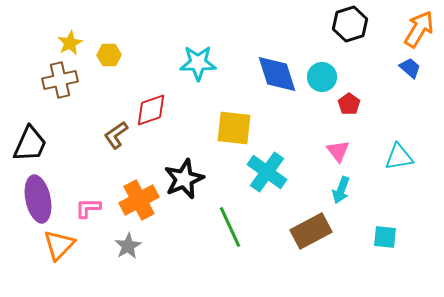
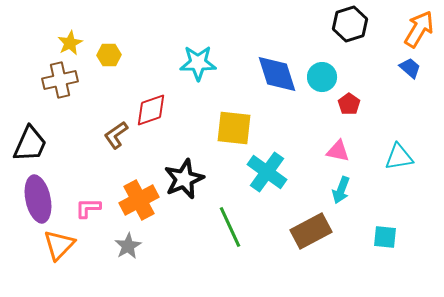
pink triangle: rotated 40 degrees counterclockwise
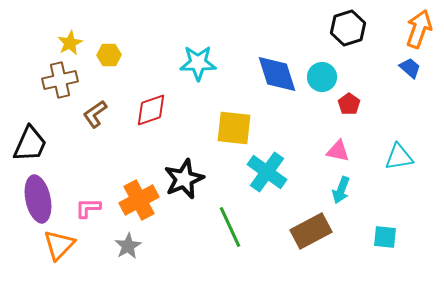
black hexagon: moved 2 px left, 4 px down
orange arrow: rotated 12 degrees counterclockwise
brown L-shape: moved 21 px left, 21 px up
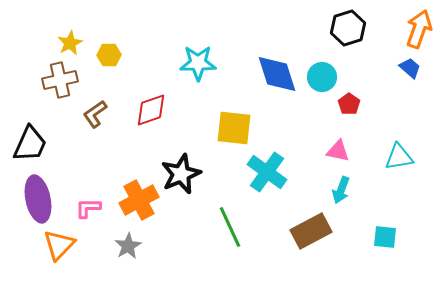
black star: moved 3 px left, 5 px up
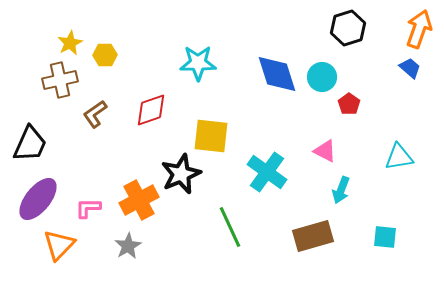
yellow hexagon: moved 4 px left
yellow square: moved 23 px left, 8 px down
pink triangle: moved 13 px left; rotated 15 degrees clockwise
purple ellipse: rotated 51 degrees clockwise
brown rectangle: moved 2 px right, 5 px down; rotated 12 degrees clockwise
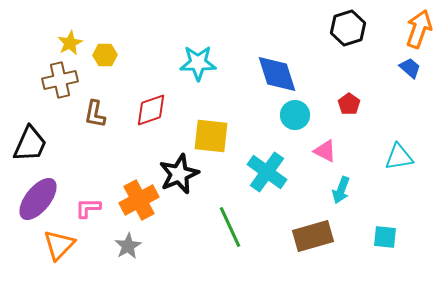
cyan circle: moved 27 px left, 38 px down
brown L-shape: rotated 44 degrees counterclockwise
black star: moved 2 px left
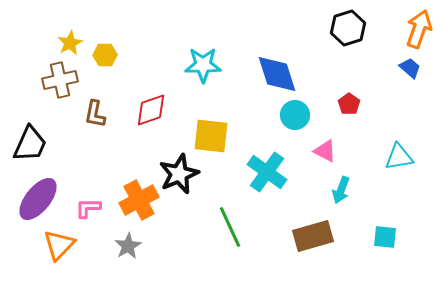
cyan star: moved 5 px right, 2 px down
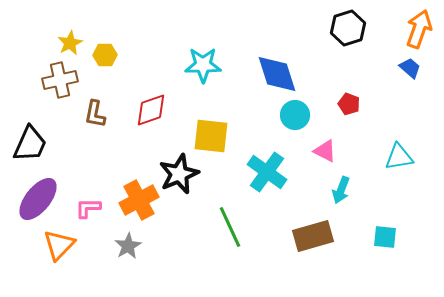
red pentagon: rotated 15 degrees counterclockwise
